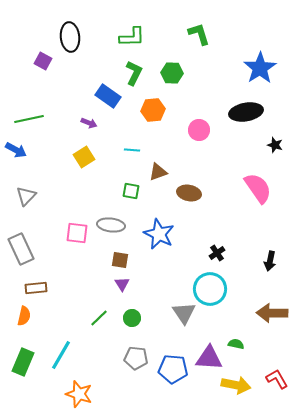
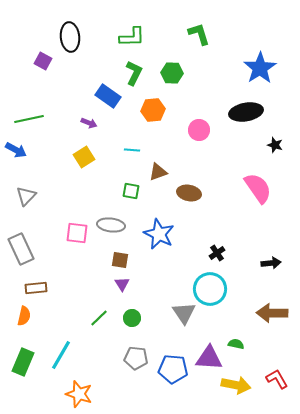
black arrow at (270, 261): moved 1 px right, 2 px down; rotated 108 degrees counterclockwise
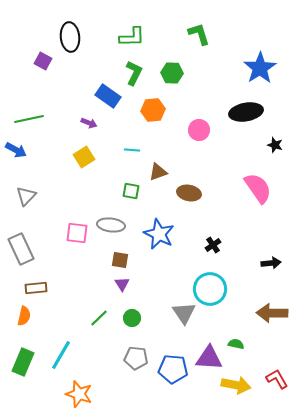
black cross at (217, 253): moved 4 px left, 8 px up
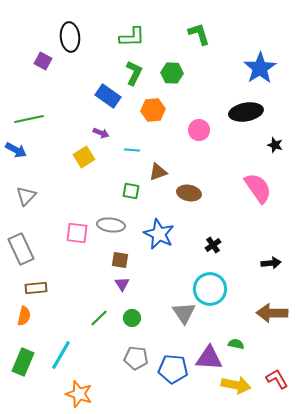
purple arrow at (89, 123): moved 12 px right, 10 px down
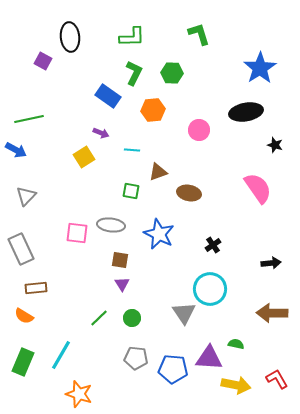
orange semicircle at (24, 316): rotated 108 degrees clockwise
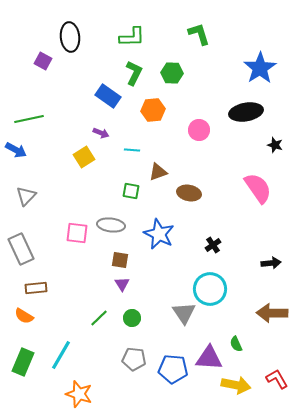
green semicircle at (236, 344): rotated 126 degrees counterclockwise
gray pentagon at (136, 358): moved 2 px left, 1 px down
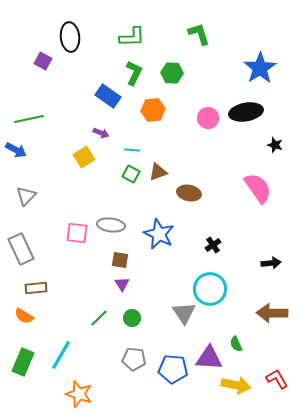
pink circle at (199, 130): moved 9 px right, 12 px up
green square at (131, 191): moved 17 px up; rotated 18 degrees clockwise
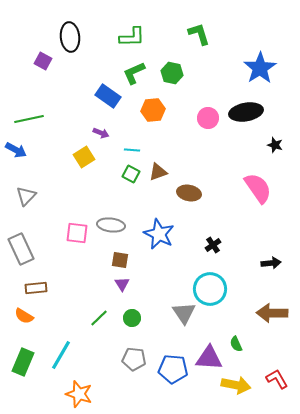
green L-shape at (134, 73): rotated 140 degrees counterclockwise
green hexagon at (172, 73): rotated 10 degrees clockwise
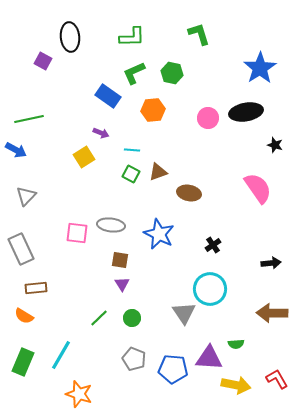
green semicircle at (236, 344): rotated 70 degrees counterclockwise
gray pentagon at (134, 359): rotated 15 degrees clockwise
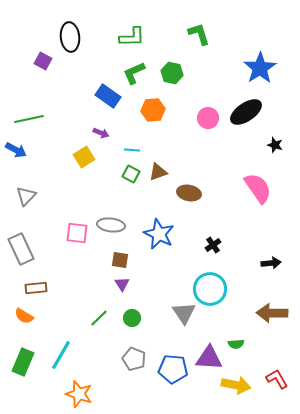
black ellipse at (246, 112): rotated 24 degrees counterclockwise
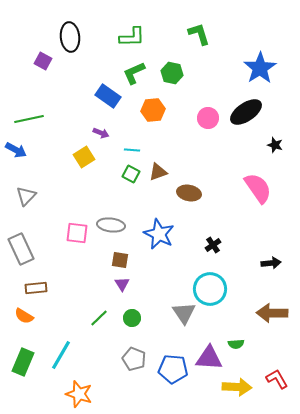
yellow arrow at (236, 385): moved 1 px right, 2 px down; rotated 8 degrees counterclockwise
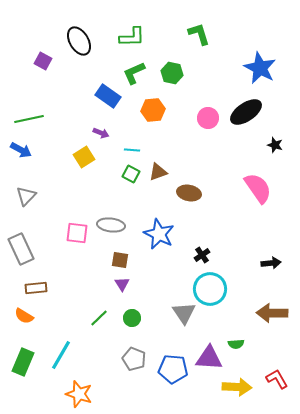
black ellipse at (70, 37): moved 9 px right, 4 px down; rotated 24 degrees counterclockwise
blue star at (260, 68): rotated 12 degrees counterclockwise
blue arrow at (16, 150): moved 5 px right
black cross at (213, 245): moved 11 px left, 10 px down
